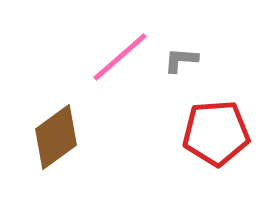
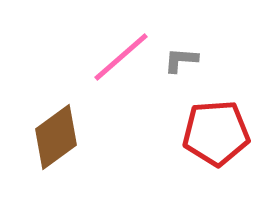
pink line: moved 1 px right
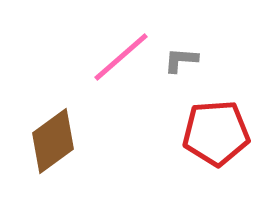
brown diamond: moved 3 px left, 4 px down
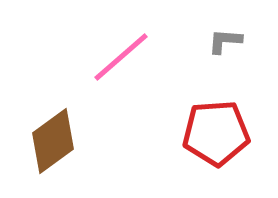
gray L-shape: moved 44 px right, 19 px up
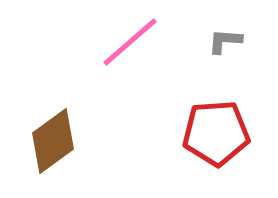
pink line: moved 9 px right, 15 px up
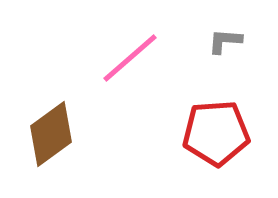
pink line: moved 16 px down
brown diamond: moved 2 px left, 7 px up
